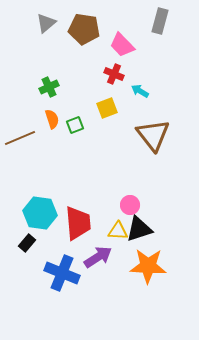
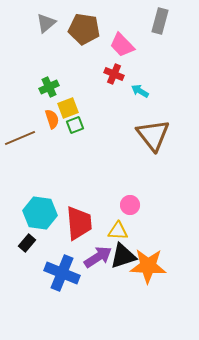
yellow square: moved 39 px left
red trapezoid: moved 1 px right
black triangle: moved 16 px left, 27 px down
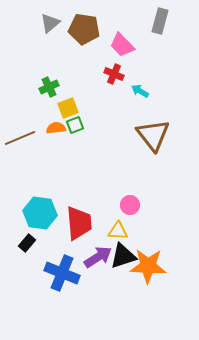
gray triangle: moved 4 px right
orange semicircle: moved 4 px right, 9 px down; rotated 78 degrees counterclockwise
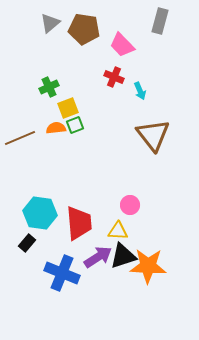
red cross: moved 3 px down
cyan arrow: rotated 144 degrees counterclockwise
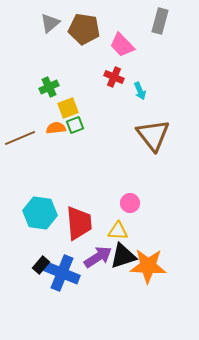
pink circle: moved 2 px up
black rectangle: moved 14 px right, 22 px down
